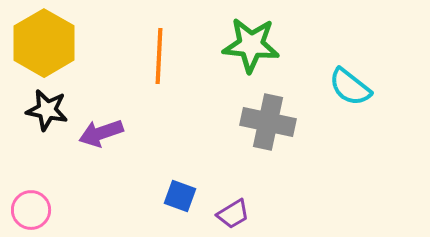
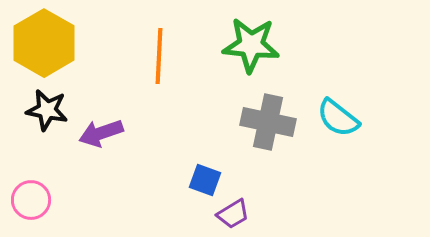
cyan semicircle: moved 12 px left, 31 px down
blue square: moved 25 px right, 16 px up
pink circle: moved 10 px up
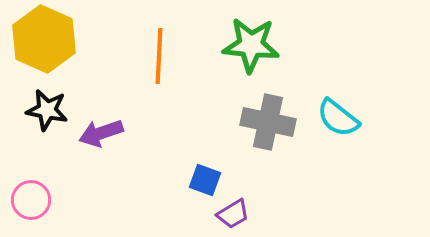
yellow hexagon: moved 4 px up; rotated 6 degrees counterclockwise
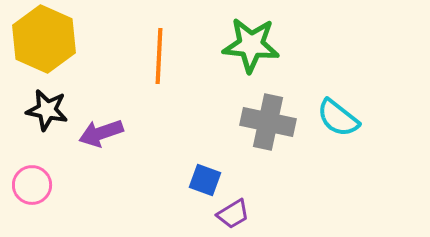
pink circle: moved 1 px right, 15 px up
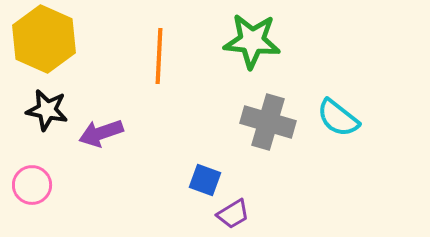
green star: moved 1 px right, 4 px up
gray cross: rotated 4 degrees clockwise
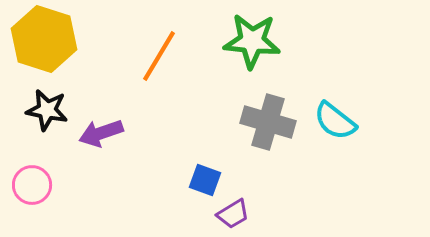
yellow hexagon: rotated 6 degrees counterclockwise
orange line: rotated 28 degrees clockwise
cyan semicircle: moved 3 px left, 3 px down
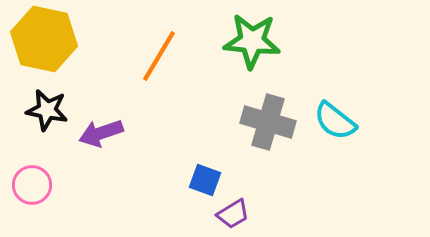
yellow hexagon: rotated 6 degrees counterclockwise
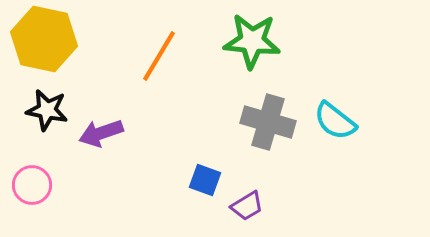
purple trapezoid: moved 14 px right, 8 px up
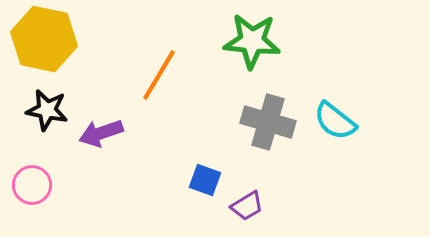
orange line: moved 19 px down
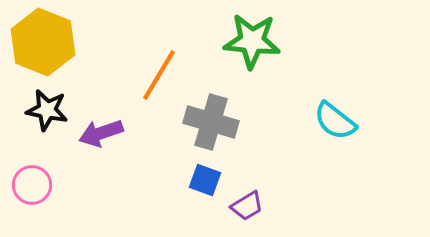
yellow hexagon: moved 1 px left, 3 px down; rotated 10 degrees clockwise
gray cross: moved 57 px left
